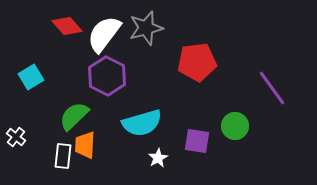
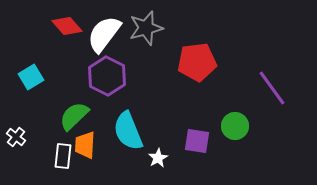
cyan semicircle: moved 14 px left, 8 px down; rotated 84 degrees clockwise
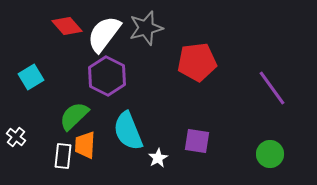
green circle: moved 35 px right, 28 px down
